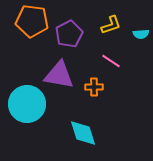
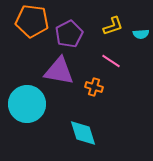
yellow L-shape: moved 2 px right, 1 px down
purple triangle: moved 4 px up
orange cross: rotated 18 degrees clockwise
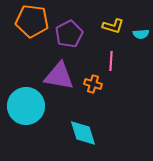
yellow L-shape: rotated 35 degrees clockwise
pink line: rotated 60 degrees clockwise
purple triangle: moved 5 px down
orange cross: moved 1 px left, 3 px up
cyan circle: moved 1 px left, 2 px down
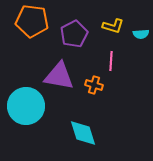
purple pentagon: moved 5 px right
orange cross: moved 1 px right, 1 px down
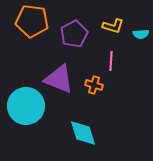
purple triangle: moved 3 px down; rotated 12 degrees clockwise
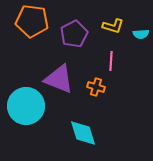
orange cross: moved 2 px right, 2 px down
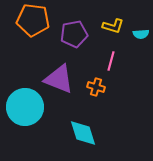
orange pentagon: moved 1 px right, 1 px up
purple pentagon: rotated 16 degrees clockwise
pink line: rotated 12 degrees clockwise
cyan circle: moved 1 px left, 1 px down
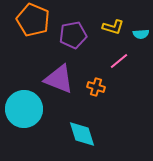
orange pentagon: rotated 16 degrees clockwise
yellow L-shape: moved 1 px down
purple pentagon: moved 1 px left, 1 px down
pink line: moved 8 px right; rotated 36 degrees clockwise
cyan circle: moved 1 px left, 2 px down
cyan diamond: moved 1 px left, 1 px down
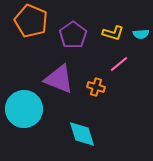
orange pentagon: moved 2 px left, 1 px down
yellow L-shape: moved 6 px down
purple pentagon: rotated 24 degrees counterclockwise
pink line: moved 3 px down
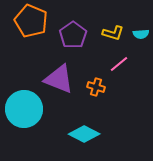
cyan diamond: moved 2 px right; rotated 44 degrees counterclockwise
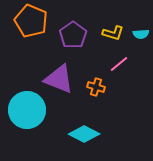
cyan circle: moved 3 px right, 1 px down
